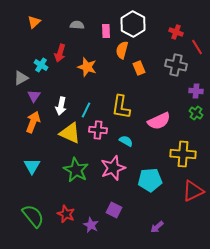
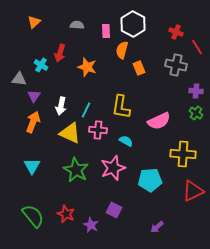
gray triangle: moved 2 px left, 1 px down; rotated 35 degrees clockwise
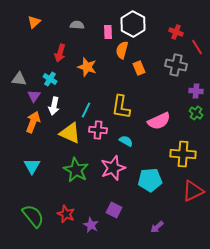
pink rectangle: moved 2 px right, 1 px down
cyan cross: moved 9 px right, 14 px down
white arrow: moved 7 px left
